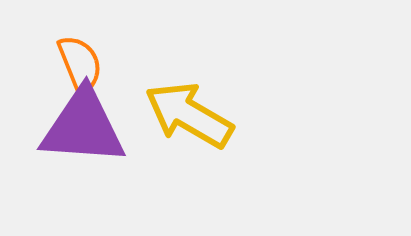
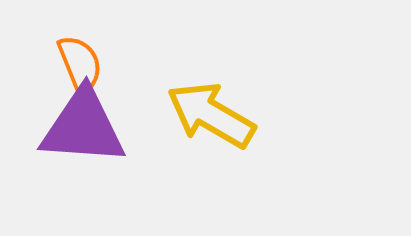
yellow arrow: moved 22 px right
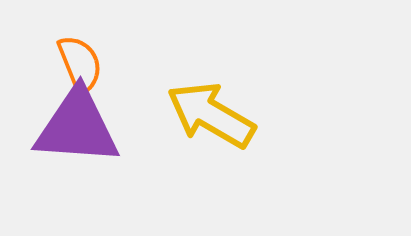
purple triangle: moved 6 px left
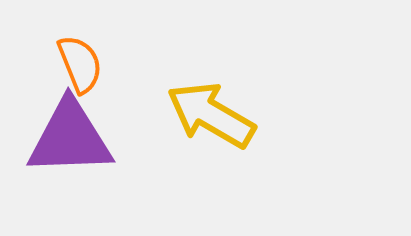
purple triangle: moved 7 px left, 11 px down; rotated 6 degrees counterclockwise
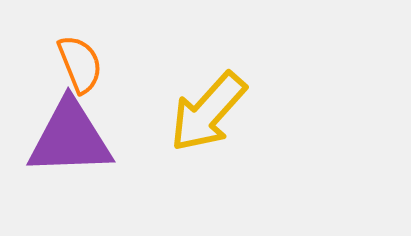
yellow arrow: moved 3 px left, 3 px up; rotated 78 degrees counterclockwise
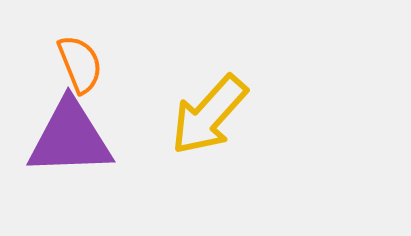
yellow arrow: moved 1 px right, 3 px down
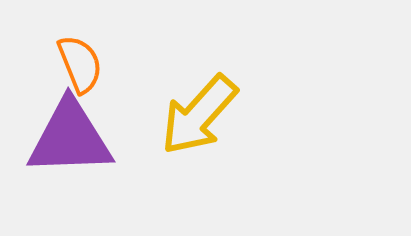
yellow arrow: moved 10 px left
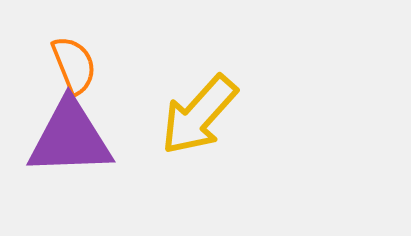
orange semicircle: moved 6 px left, 1 px down
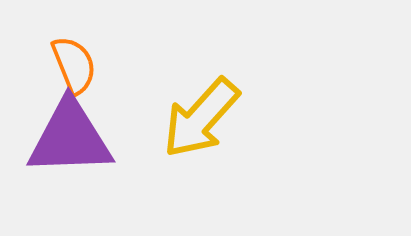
yellow arrow: moved 2 px right, 3 px down
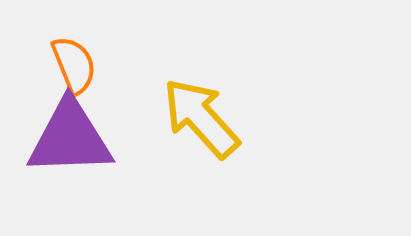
yellow arrow: rotated 96 degrees clockwise
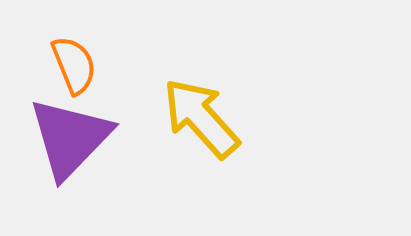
purple triangle: rotated 44 degrees counterclockwise
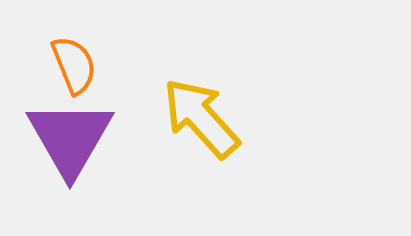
purple triangle: rotated 14 degrees counterclockwise
